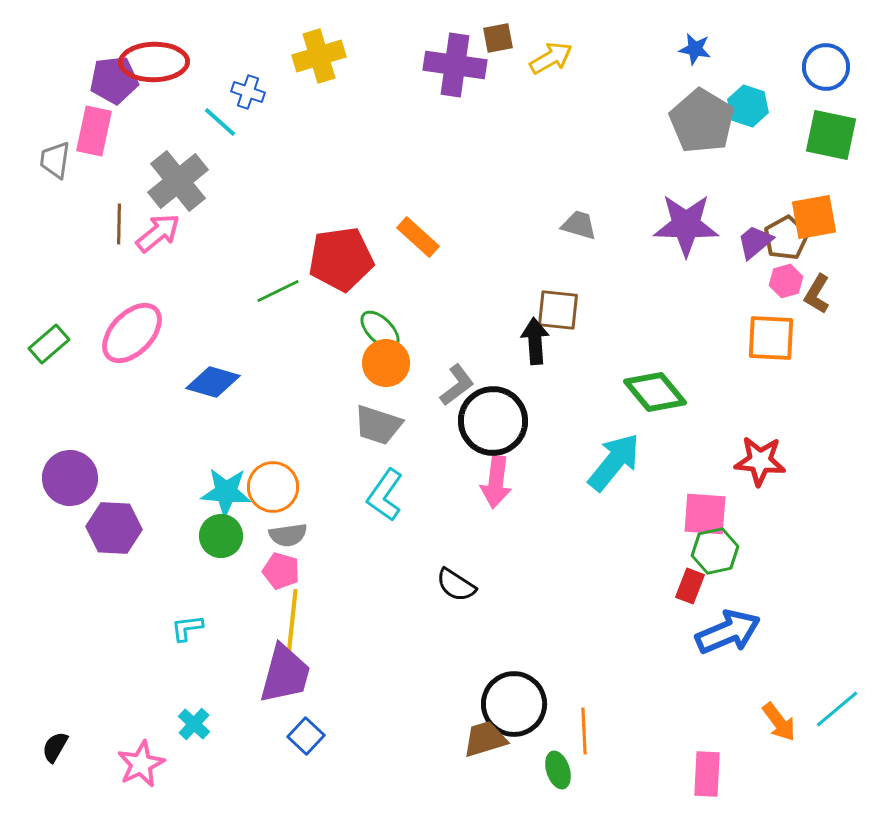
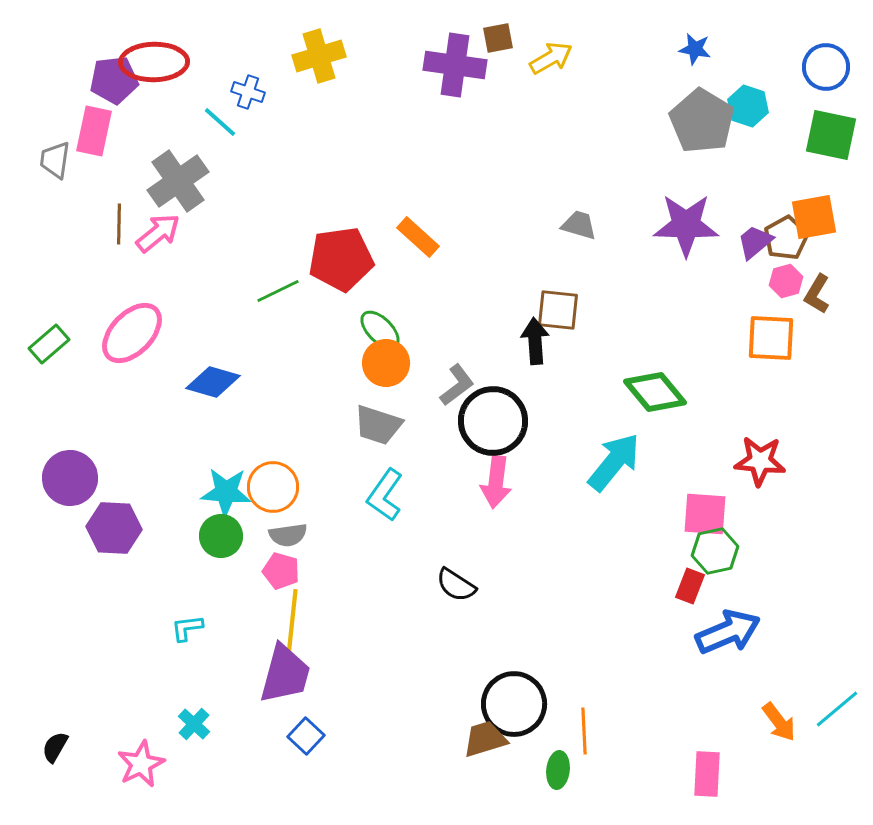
gray cross at (178, 181): rotated 4 degrees clockwise
green ellipse at (558, 770): rotated 24 degrees clockwise
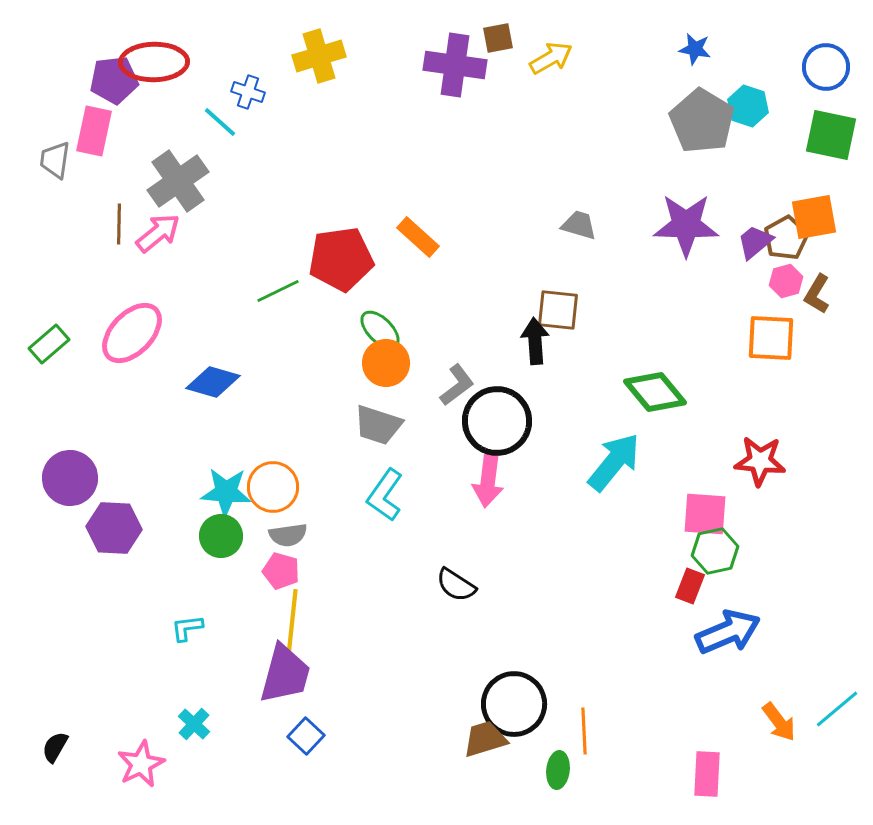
black circle at (493, 421): moved 4 px right
pink arrow at (496, 482): moved 8 px left, 1 px up
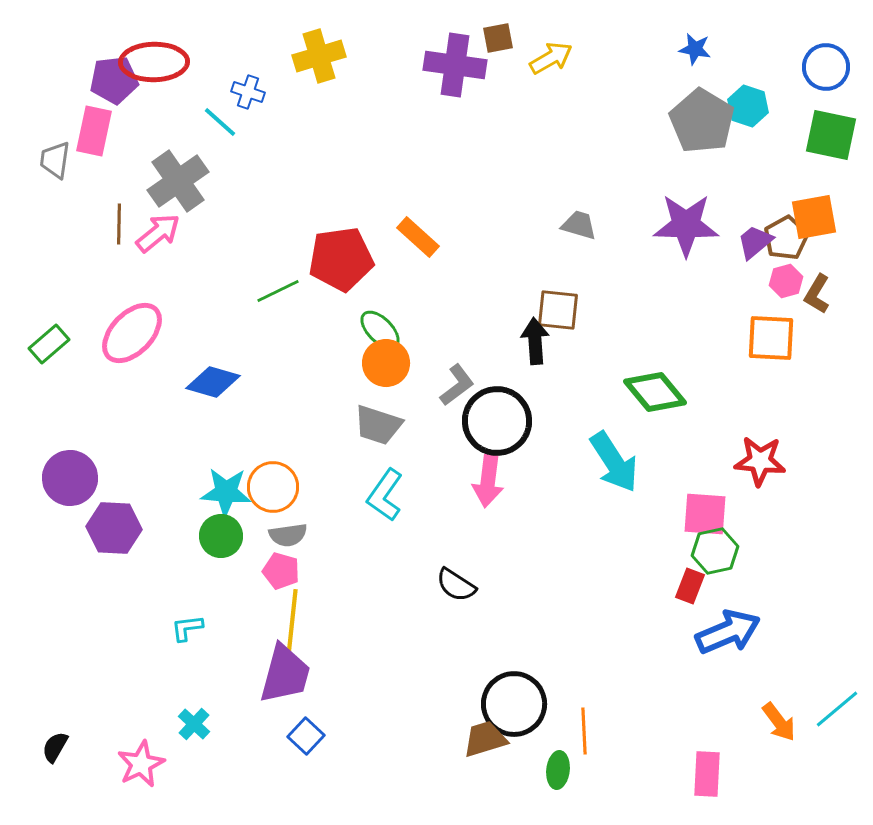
cyan arrow at (614, 462): rotated 108 degrees clockwise
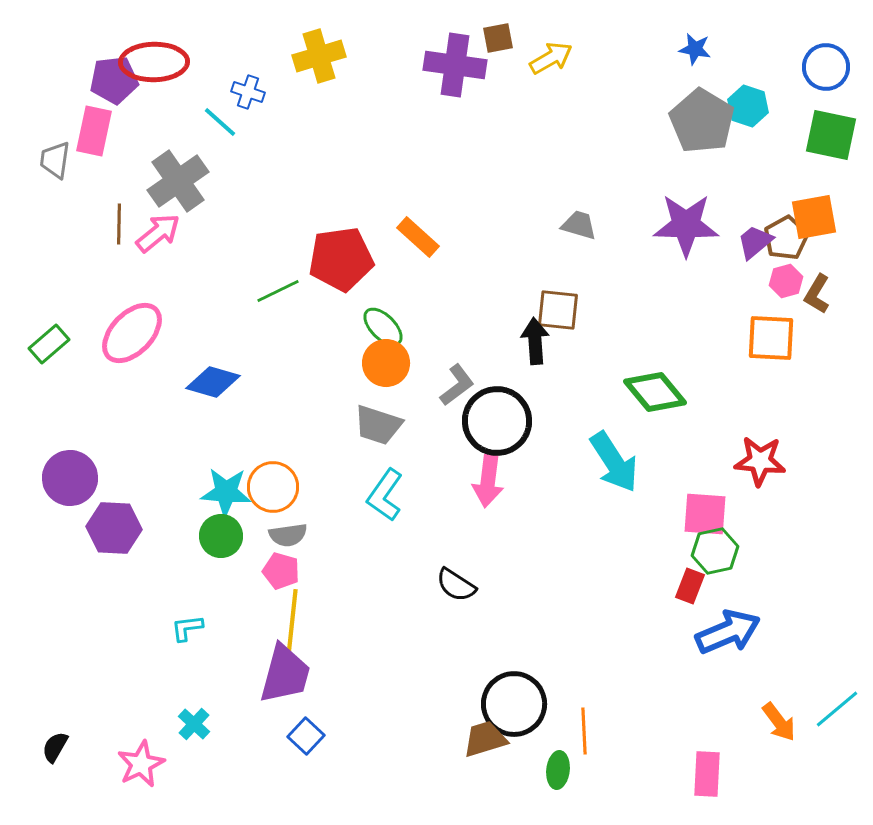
green ellipse at (380, 330): moved 3 px right, 3 px up
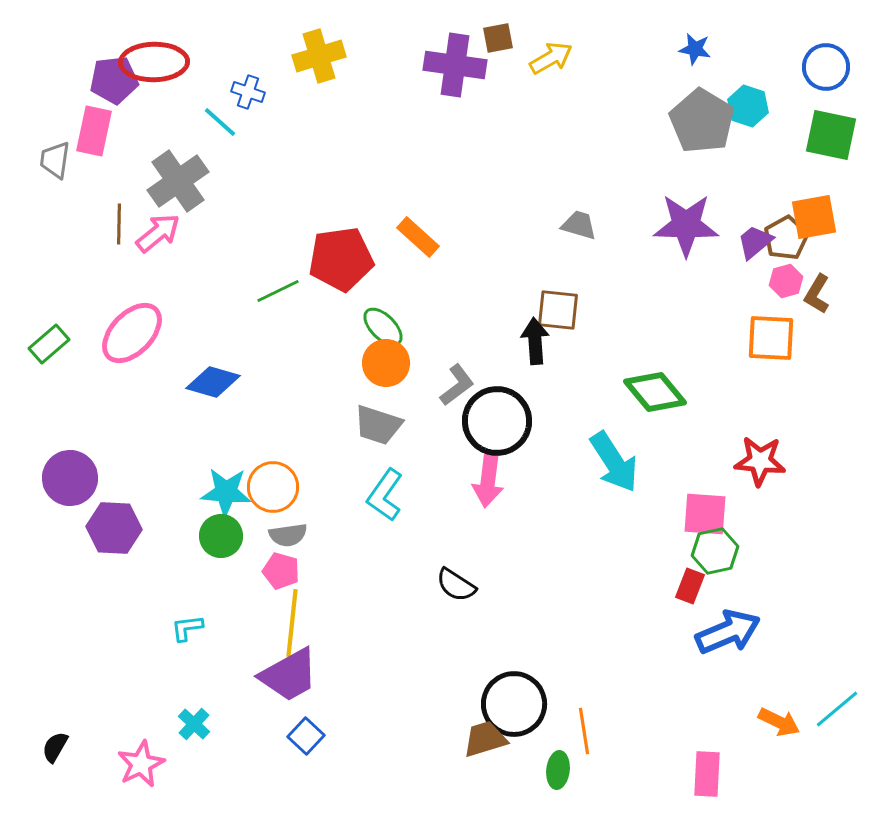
purple trapezoid at (285, 674): moved 4 px right, 1 px down; rotated 46 degrees clockwise
orange arrow at (779, 722): rotated 27 degrees counterclockwise
orange line at (584, 731): rotated 6 degrees counterclockwise
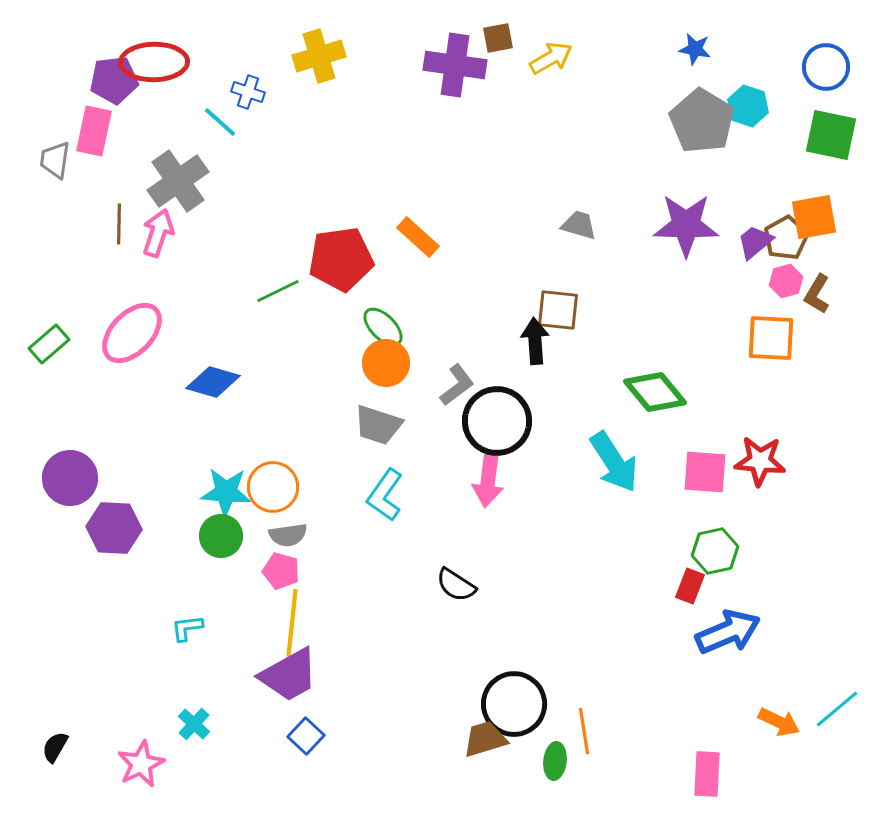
pink arrow at (158, 233): rotated 33 degrees counterclockwise
pink square at (705, 514): moved 42 px up
green ellipse at (558, 770): moved 3 px left, 9 px up
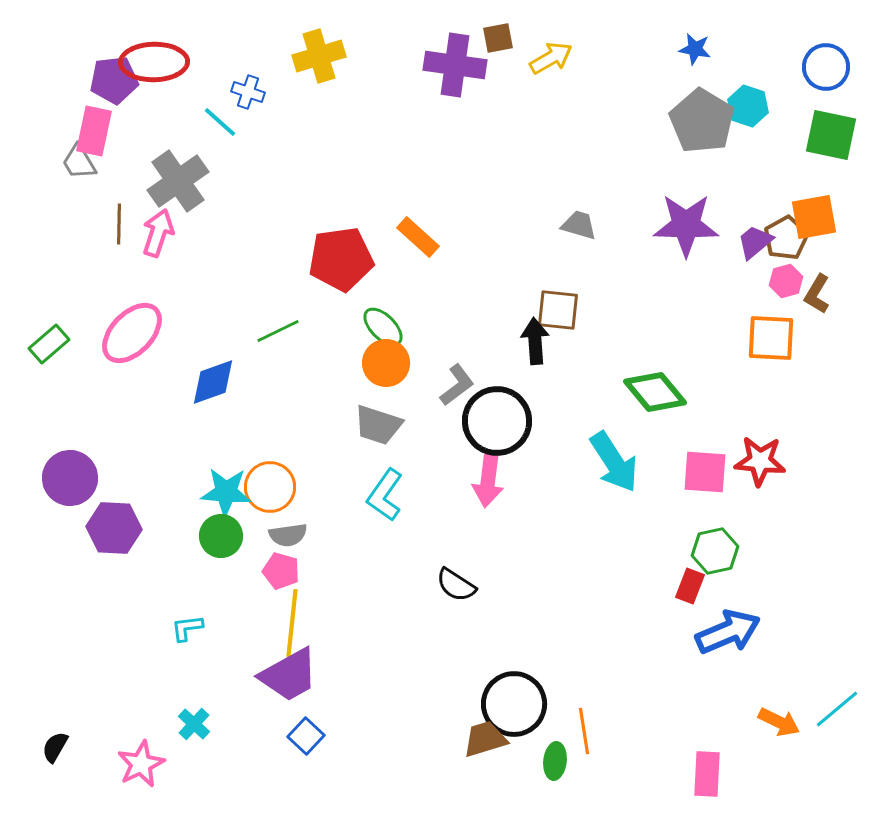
gray trapezoid at (55, 160): moved 24 px right, 2 px down; rotated 39 degrees counterclockwise
green line at (278, 291): moved 40 px down
blue diamond at (213, 382): rotated 36 degrees counterclockwise
orange circle at (273, 487): moved 3 px left
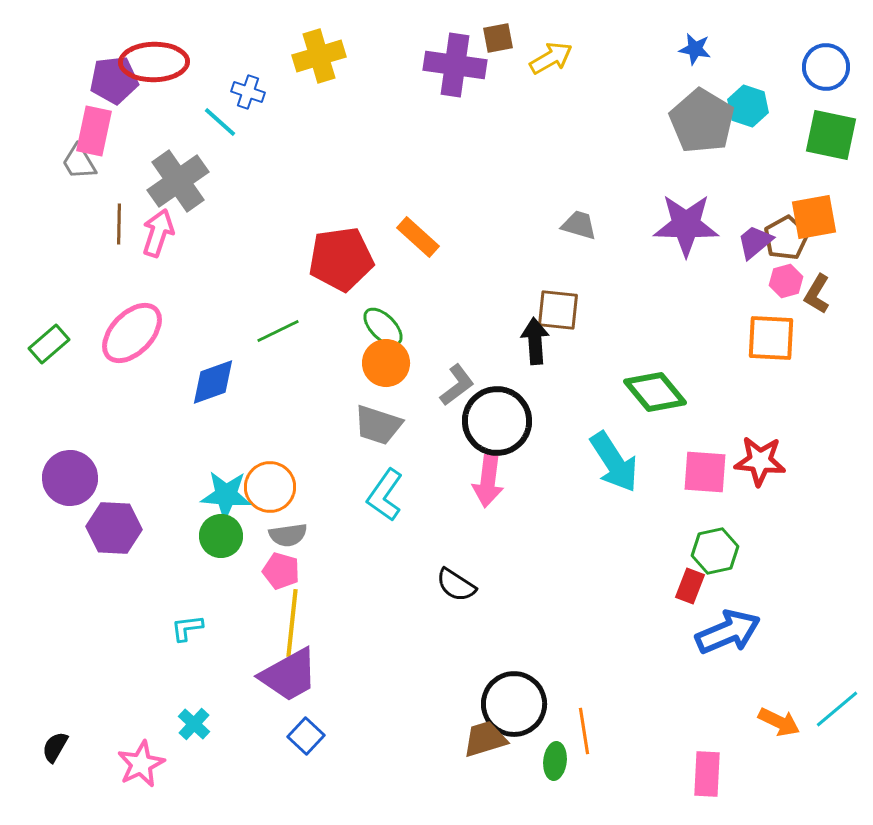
cyan star at (226, 492): moved 3 px down
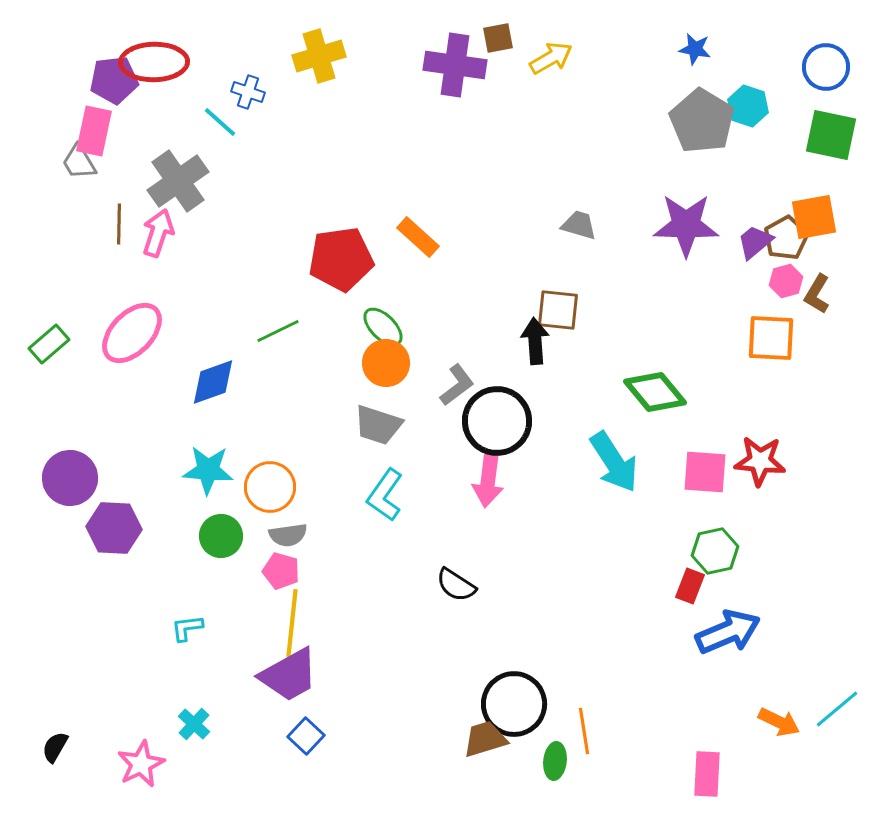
cyan star at (226, 495): moved 18 px left, 25 px up
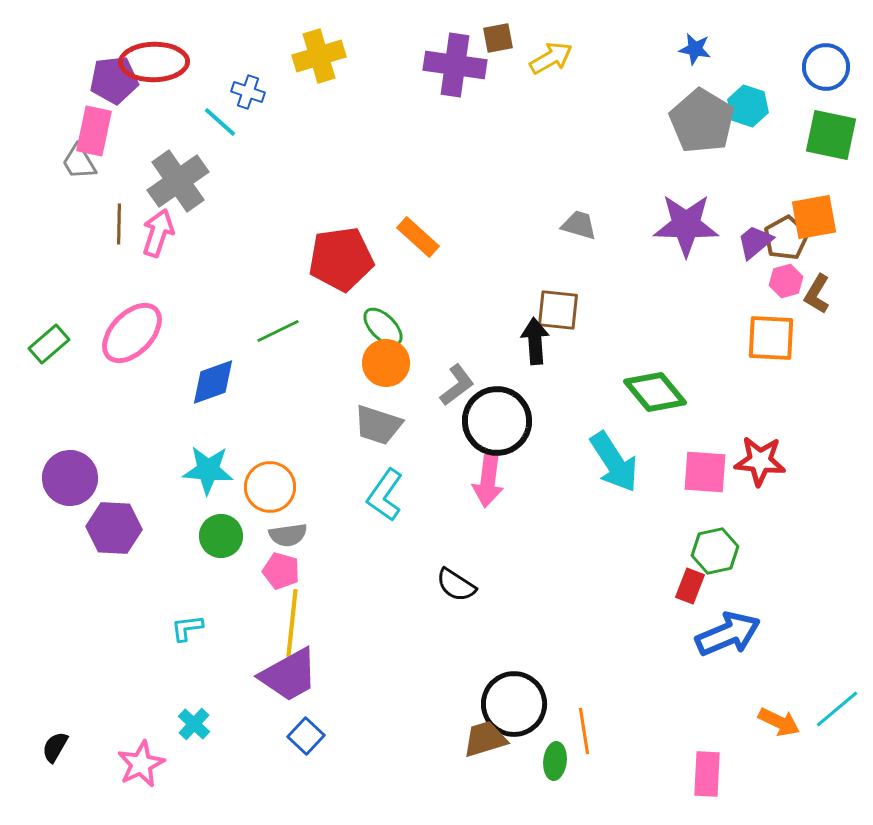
blue arrow at (728, 632): moved 2 px down
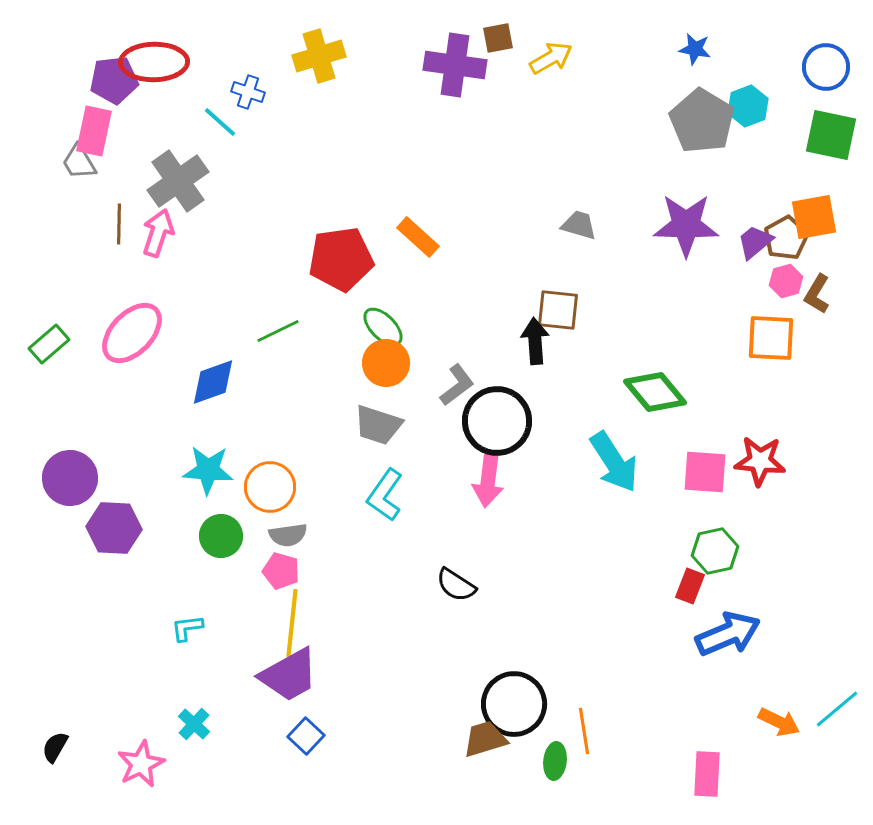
cyan hexagon at (748, 106): rotated 21 degrees clockwise
